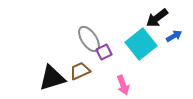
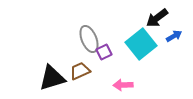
gray ellipse: rotated 12 degrees clockwise
pink arrow: rotated 108 degrees clockwise
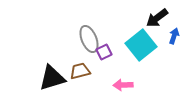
blue arrow: rotated 42 degrees counterclockwise
cyan square: moved 1 px down
brown trapezoid: rotated 10 degrees clockwise
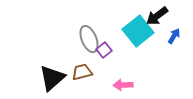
black arrow: moved 2 px up
blue arrow: rotated 14 degrees clockwise
cyan square: moved 3 px left, 14 px up
purple square: moved 2 px up; rotated 14 degrees counterclockwise
brown trapezoid: moved 2 px right, 1 px down
black triangle: rotated 24 degrees counterclockwise
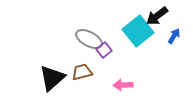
gray ellipse: rotated 40 degrees counterclockwise
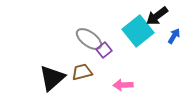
gray ellipse: rotated 8 degrees clockwise
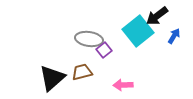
gray ellipse: rotated 28 degrees counterclockwise
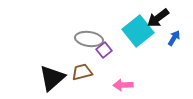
black arrow: moved 1 px right, 2 px down
blue arrow: moved 2 px down
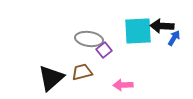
black arrow: moved 4 px right, 8 px down; rotated 40 degrees clockwise
cyan square: rotated 36 degrees clockwise
black triangle: moved 1 px left
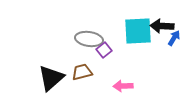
pink arrow: moved 1 px down
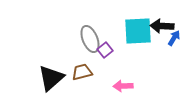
gray ellipse: moved 1 px right; rotated 60 degrees clockwise
purple square: moved 1 px right
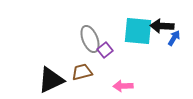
cyan square: rotated 8 degrees clockwise
black triangle: moved 2 px down; rotated 16 degrees clockwise
